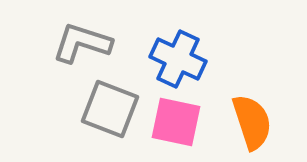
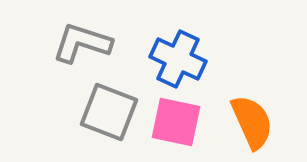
gray square: moved 1 px left, 3 px down
orange semicircle: rotated 6 degrees counterclockwise
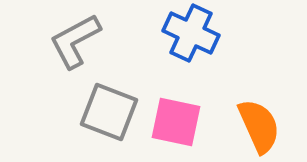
gray L-shape: moved 7 px left, 2 px up; rotated 46 degrees counterclockwise
blue cross: moved 13 px right, 26 px up
orange semicircle: moved 7 px right, 4 px down
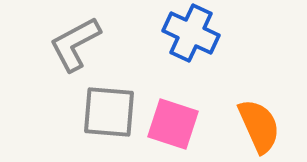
gray L-shape: moved 3 px down
gray square: rotated 16 degrees counterclockwise
pink square: moved 3 px left, 2 px down; rotated 6 degrees clockwise
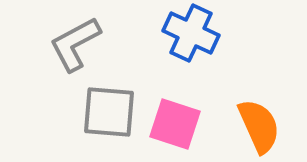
pink square: moved 2 px right
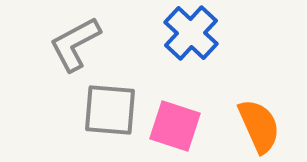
blue cross: rotated 18 degrees clockwise
gray square: moved 1 px right, 2 px up
pink square: moved 2 px down
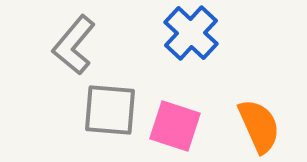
gray L-shape: moved 1 px left, 1 px down; rotated 22 degrees counterclockwise
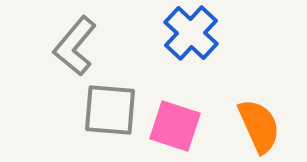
gray L-shape: moved 1 px right, 1 px down
